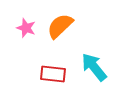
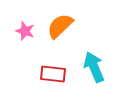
pink star: moved 1 px left, 3 px down
cyan arrow: rotated 16 degrees clockwise
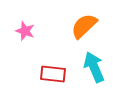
orange semicircle: moved 24 px right
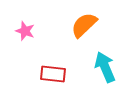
orange semicircle: moved 1 px up
cyan arrow: moved 11 px right
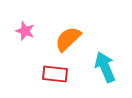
orange semicircle: moved 16 px left, 14 px down
red rectangle: moved 2 px right
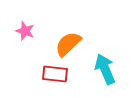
orange semicircle: moved 5 px down
cyan arrow: moved 2 px down
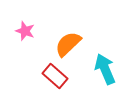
red rectangle: moved 2 px down; rotated 35 degrees clockwise
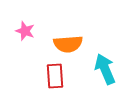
orange semicircle: rotated 140 degrees counterclockwise
red rectangle: rotated 45 degrees clockwise
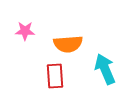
pink star: rotated 18 degrees counterclockwise
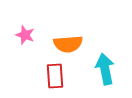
pink star: moved 4 px down; rotated 18 degrees clockwise
cyan arrow: rotated 12 degrees clockwise
